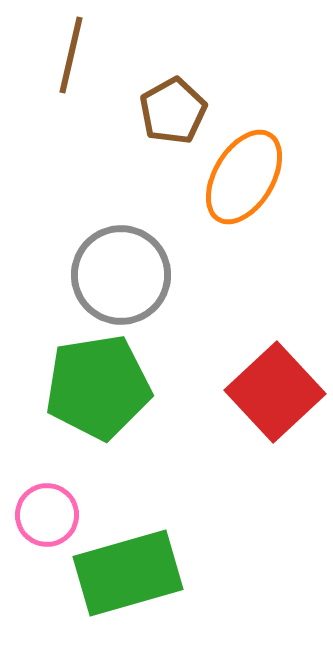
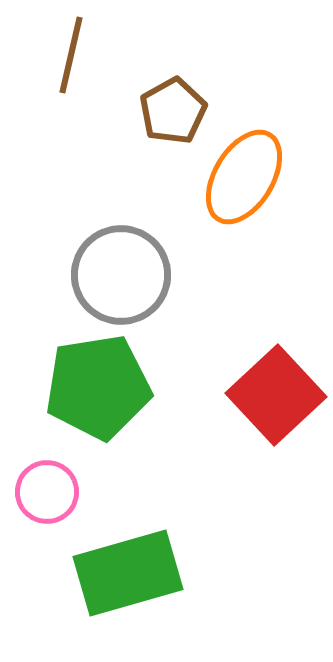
red square: moved 1 px right, 3 px down
pink circle: moved 23 px up
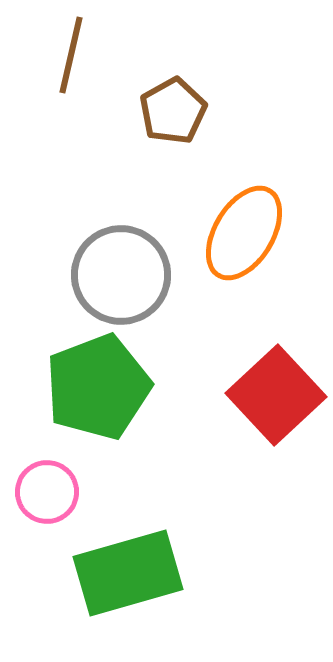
orange ellipse: moved 56 px down
green pentagon: rotated 12 degrees counterclockwise
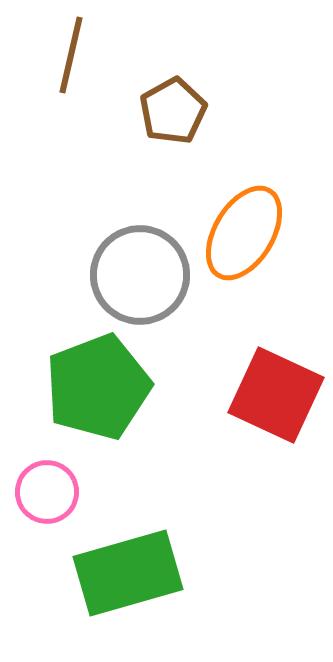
gray circle: moved 19 px right
red square: rotated 22 degrees counterclockwise
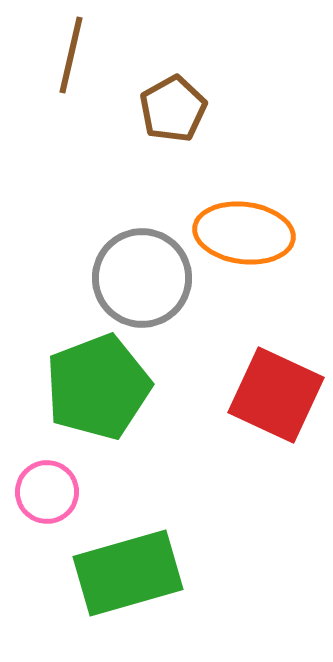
brown pentagon: moved 2 px up
orange ellipse: rotated 66 degrees clockwise
gray circle: moved 2 px right, 3 px down
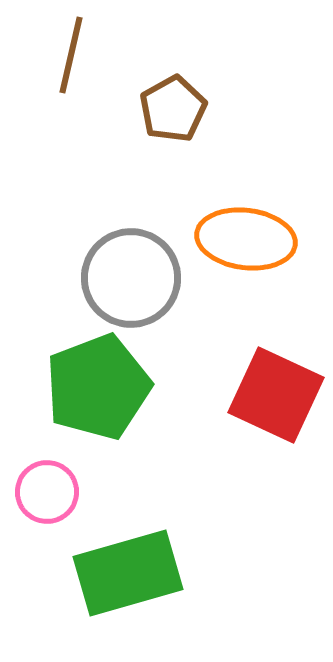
orange ellipse: moved 2 px right, 6 px down
gray circle: moved 11 px left
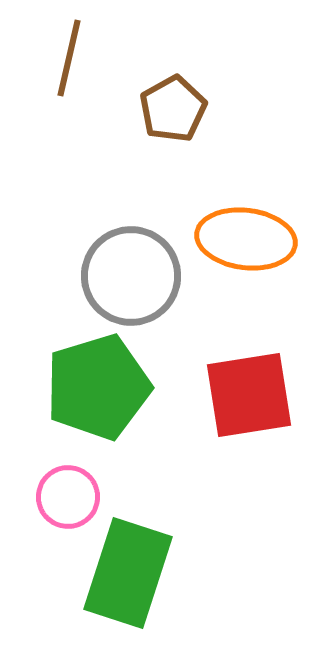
brown line: moved 2 px left, 3 px down
gray circle: moved 2 px up
green pentagon: rotated 4 degrees clockwise
red square: moved 27 px left; rotated 34 degrees counterclockwise
pink circle: moved 21 px right, 5 px down
green rectangle: rotated 56 degrees counterclockwise
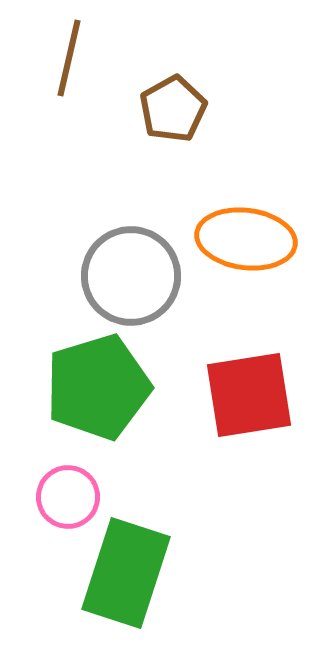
green rectangle: moved 2 px left
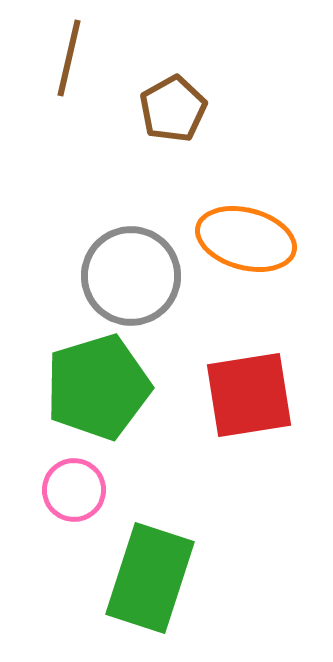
orange ellipse: rotated 8 degrees clockwise
pink circle: moved 6 px right, 7 px up
green rectangle: moved 24 px right, 5 px down
